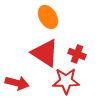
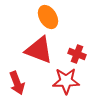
red triangle: moved 6 px left, 3 px up; rotated 12 degrees counterclockwise
red arrow: rotated 55 degrees clockwise
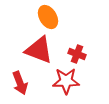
red arrow: moved 3 px right
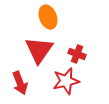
orange ellipse: rotated 10 degrees clockwise
red triangle: rotated 44 degrees clockwise
red star: rotated 12 degrees counterclockwise
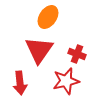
orange ellipse: rotated 55 degrees clockwise
red arrow: rotated 15 degrees clockwise
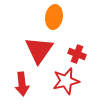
orange ellipse: moved 6 px right; rotated 25 degrees counterclockwise
red arrow: moved 2 px right, 1 px down
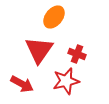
orange ellipse: rotated 30 degrees clockwise
red arrow: rotated 55 degrees counterclockwise
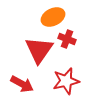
orange ellipse: moved 1 px left; rotated 25 degrees clockwise
red cross: moved 10 px left, 15 px up
